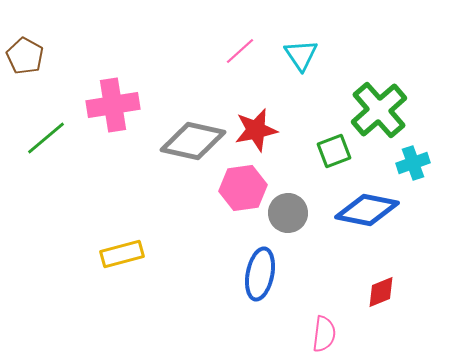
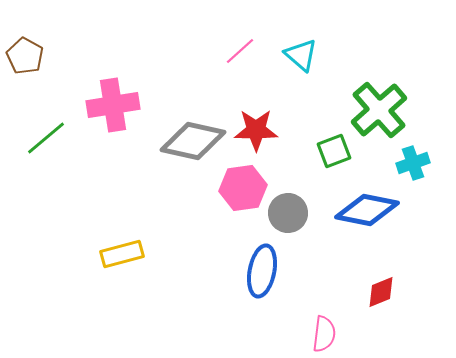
cyan triangle: rotated 15 degrees counterclockwise
red star: rotated 12 degrees clockwise
blue ellipse: moved 2 px right, 3 px up
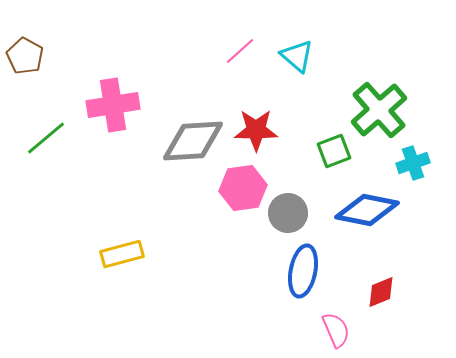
cyan triangle: moved 4 px left, 1 px down
gray diamond: rotated 16 degrees counterclockwise
blue ellipse: moved 41 px right
pink semicircle: moved 12 px right, 4 px up; rotated 30 degrees counterclockwise
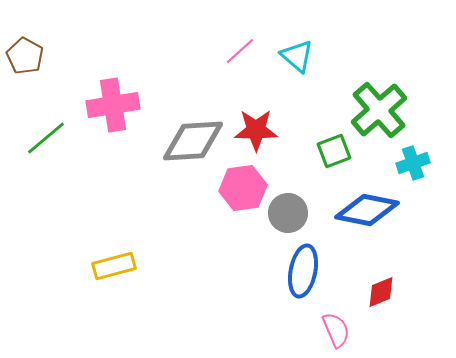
yellow rectangle: moved 8 px left, 12 px down
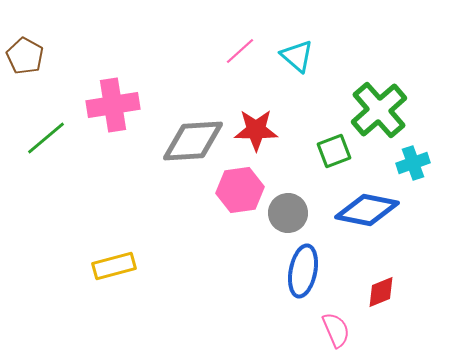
pink hexagon: moved 3 px left, 2 px down
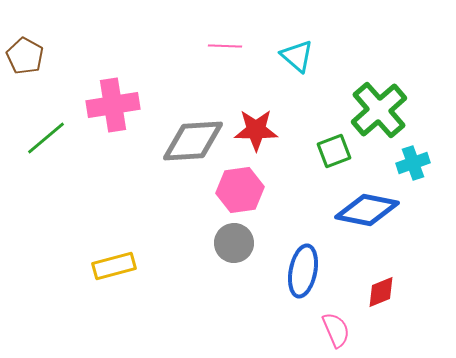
pink line: moved 15 px left, 5 px up; rotated 44 degrees clockwise
gray circle: moved 54 px left, 30 px down
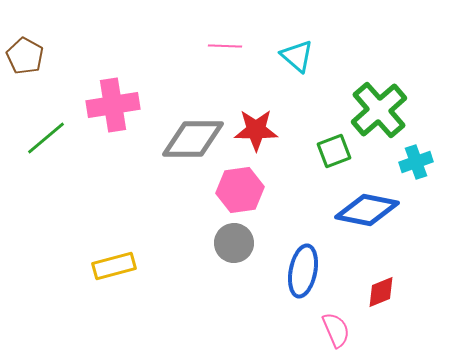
gray diamond: moved 2 px up; rotated 4 degrees clockwise
cyan cross: moved 3 px right, 1 px up
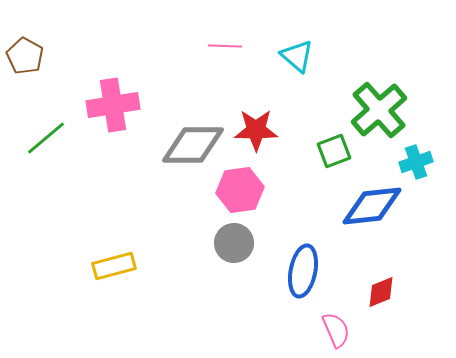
gray diamond: moved 6 px down
blue diamond: moved 5 px right, 4 px up; rotated 18 degrees counterclockwise
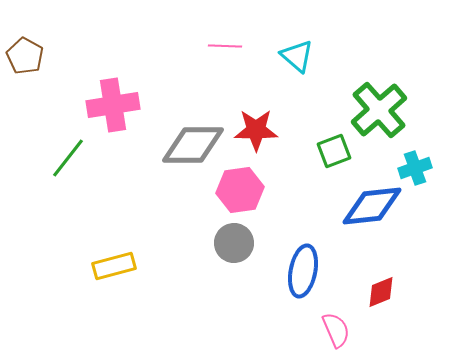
green line: moved 22 px right, 20 px down; rotated 12 degrees counterclockwise
cyan cross: moved 1 px left, 6 px down
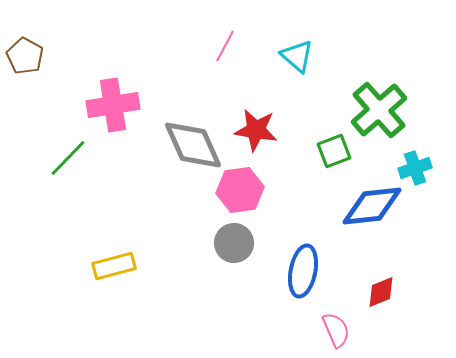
pink line: rotated 64 degrees counterclockwise
red star: rotated 9 degrees clockwise
gray diamond: rotated 66 degrees clockwise
green line: rotated 6 degrees clockwise
